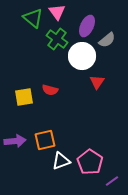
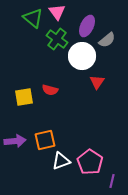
purple line: rotated 40 degrees counterclockwise
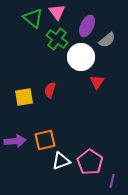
white circle: moved 1 px left, 1 px down
red semicircle: rotated 91 degrees clockwise
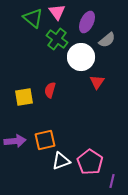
purple ellipse: moved 4 px up
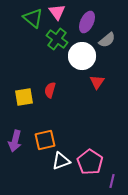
white circle: moved 1 px right, 1 px up
purple arrow: rotated 110 degrees clockwise
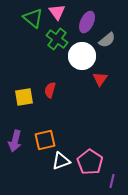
red triangle: moved 3 px right, 3 px up
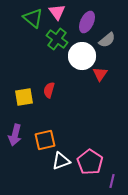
red triangle: moved 5 px up
red semicircle: moved 1 px left
purple arrow: moved 6 px up
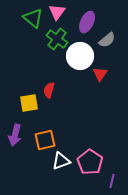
pink triangle: rotated 12 degrees clockwise
white circle: moved 2 px left
yellow square: moved 5 px right, 6 px down
